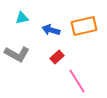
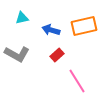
red rectangle: moved 2 px up
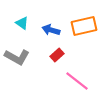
cyan triangle: moved 5 px down; rotated 48 degrees clockwise
gray L-shape: moved 3 px down
pink line: rotated 20 degrees counterclockwise
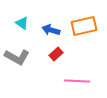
red rectangle: moved 1 px left, 1 px up
pink line: rotated 35 degrees counterclockwise
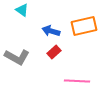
cyan triangle: moved 13 px up
blue arrow: moved 1 px down
red rectangle: moved 2 px left, 2 px up
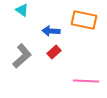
orange rectangle: moved 6 px up; rotated 25 degrees clockwise
blue arrow: rotated 12 degrees counterclockwise
gray L-shape: moved 5 px right, 1 px up; rotated 70 degrees counterclockwise
pink line: moved 9 px right
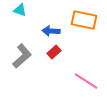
cyan triangle: moved 2 px left; rotated 16 degrees counterclockwise
pink line: rotated 30 degrees clockwise
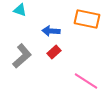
orange rectangle: moved 3 px right, 1 px up
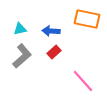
cyan triangle: moved 19 px down; rotated 32 degrees counterclockwise
pink line: moved 3 px left; rotated 15 degrees clockwise
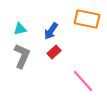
blue arrow: rotated 60 degrees counterclockwise
gray L-shape: rotated 25 degrees counterclockwise
